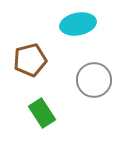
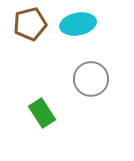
brown pentagon: moved 36 px up
gray circle: moved 3 px left, 1 px up
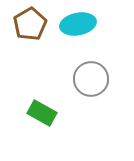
brown pentagon: rotated 16 degrees counterclockwise
green rectangle: rotated 28 degrees counterclockwise
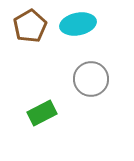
brown pentagon: moved 2 px down
green rectangle: rotated 56 degrees counterclockwise
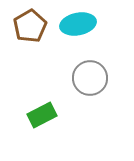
gray circle: moved 1 px left, 1 px up
green rectangle: moved 2 px down
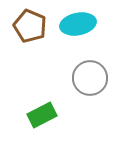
brown pentagon: rotated 20 degrees counterclockwise
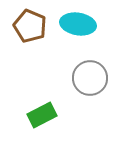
cyan ellipse: rotated 20 degrees clockwise
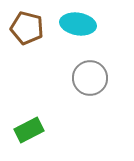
brown pentagon: moved 3 px left, 2 px down; rotated 8 degrees counterclockwise
green rectangle: moved 13 px left, 15 px down
